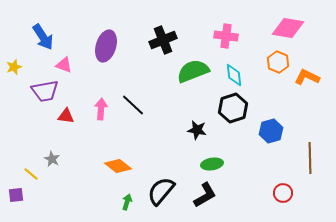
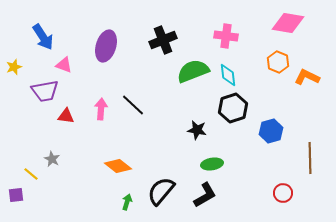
pink diamond: moved 5 px up
cyan diamond: moved 6 px left
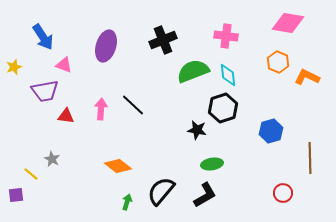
black hexagon: moved 10 px left
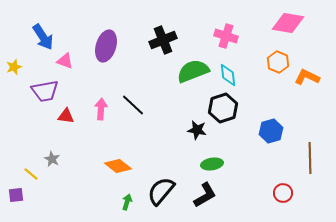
pink cross: rotated 10 degrees clockwise
pink triangle: moved 1 px right, 4 px up
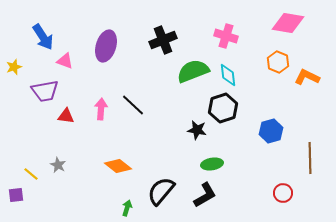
gray star: moved 6 px right, 6 px down
green arrow: moved 6 px down
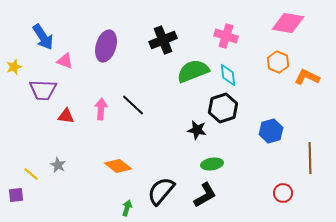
purple trapezoid: moved 2 px left, 1 px up; rotated 12 degrees clockwise
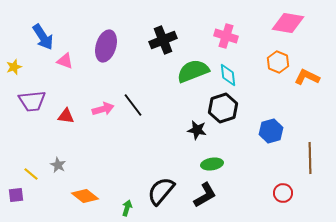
purple trapezoid: moved 11 px left, 11 px down; rotated 8 degrees counterclockwise
black line: rotated 10 degrees clockwise
pink arrow: moved 2 px right; rotated 70 degrees clockwise
orange diamond: moved 33 px left, 30 px down
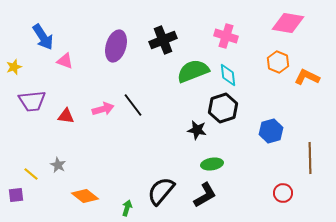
purple ellipse: moved 10 px right
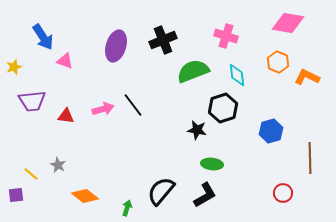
cyan diamond: moved 9 px right
green ellipse: rotated 15 degrees clockwise
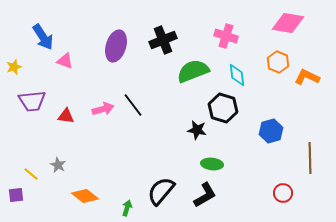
black hexagon: rotated 24 degrees counterclockwise
